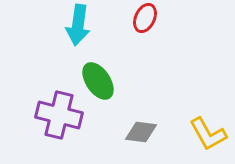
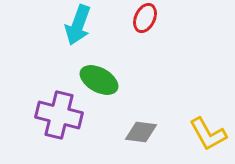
cyan arrow: rotated 12 degrees clockwise
green ellipse: moved 1 px right, 1 px up; rotated 27 degrees counterclockwise
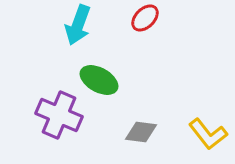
red ellipse: rotated 20 degrees clockwise
purple cross: rotated 9 degrees clockwise
yellow L-shape: rotated 9 degrees counterclockwise
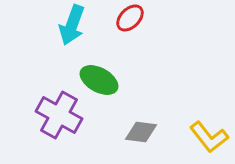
red ellipse: moved 15 px left
cyan arrow: moved 6 px left
purple cross: rotated 6 degrees clockwise
yellow L-shape: moved 1 px right, 3 px down
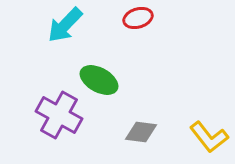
red ellipse: moved 8 px right; rotated 28 degrees clockwise
cyan arrow: moved 7 px left; rotated 24 degrees clockwise
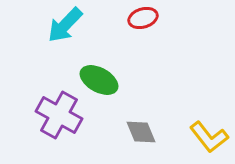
red ellipse: moved 5 px right
gray diamond: rotated 60 degrees clockwise
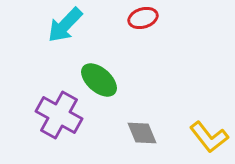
green ellipse: rotated 12 degrees clockwise
gray diamond: moved 1 px right, 1 px down
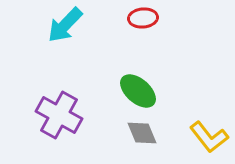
red ellipse: rotated 12 degrees clockwise
green ellipse: moved 39 px right, 11 px down
